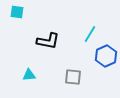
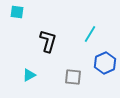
black L-shape: rotated 85 degrees counterclockwise
blue hexagon: moved 1 px left, 7 px down
cyan triangle: rotated 24 degrees counterclockwise
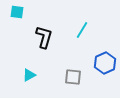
cyan line: moved 8 px left, 4 px up
black L-shape: moved 4 px left, 4 px up
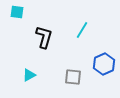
blue hexagon: moved 1 px left, 1 px down
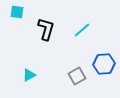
cyan line: rotated 18 degrees clockwise
black L-shape: moved 2 px right, 8 px up
blue hexagon: rotated 20 degrees clockwise
gray square: moved 4 px right, 1 px up; rotated 36 degrees counterclockwise
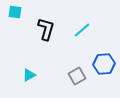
cyan square: moved 2 px left
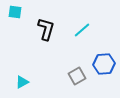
cyan triangle: moved 7 px left, 7 px down
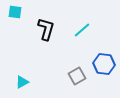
blue hexagon: rotated 10 degrees clockwise
